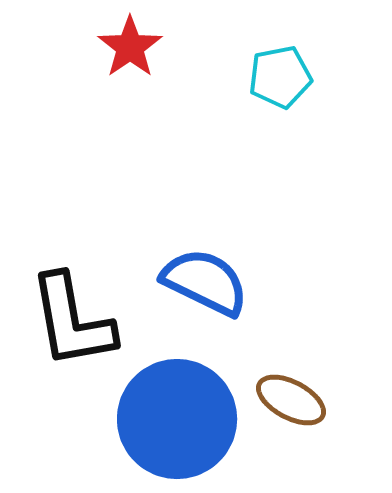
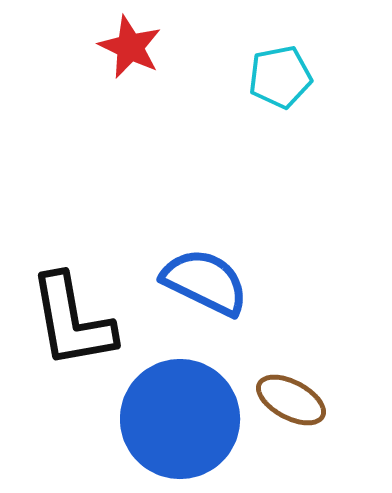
red star: rotated 12 degrees counterclockwise
blue circle: moved 3 px right
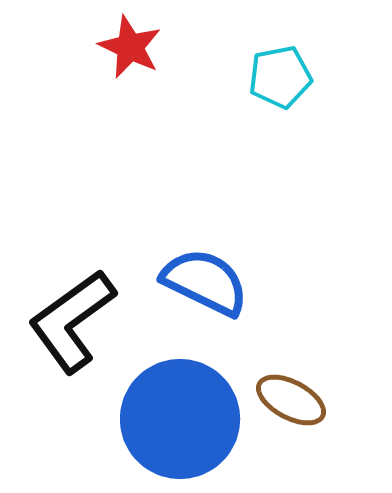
black L-shape: rotated 64 degrees clockwise
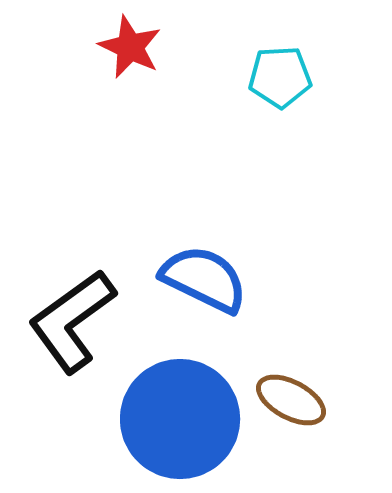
cyan pentagon: rotated 8 degrees clockwise
blue semicircle: moved 1 px left, 3 px up
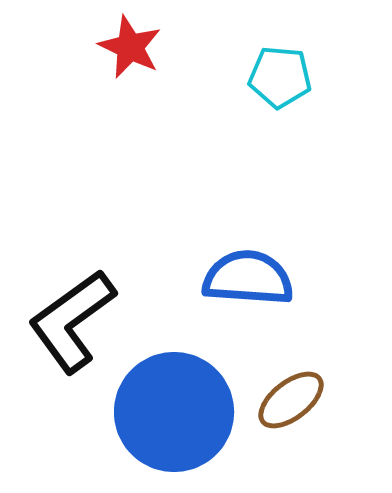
cyan pentagon: rotated 8 degrees clockwise
blue semicircle: moved 44 px right, 1 px up; rotated 22 degrees counterclockwise
brown ellipse: rotated 66 degrees counterclockwise
blue circle: moved 6 px left, 7 px up
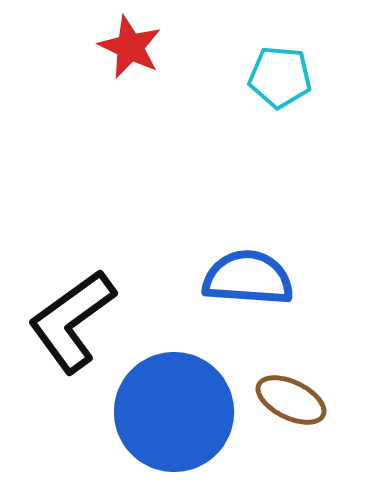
brown ellipse: rotated 64 degrees clockwise
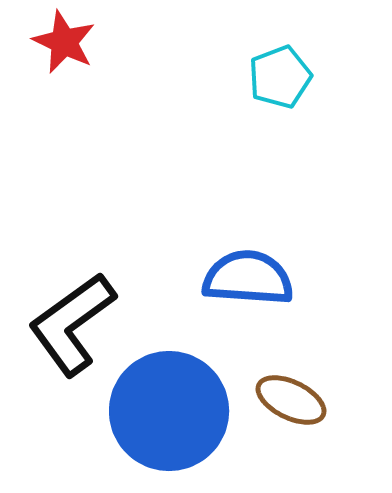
red star: moved 66 px left, 5 px up
cyan pentagon: rotated 26 degrees counterclockwise
black L-shape: moved 3 px down
blue circle: moved 5 px left, 1 px up
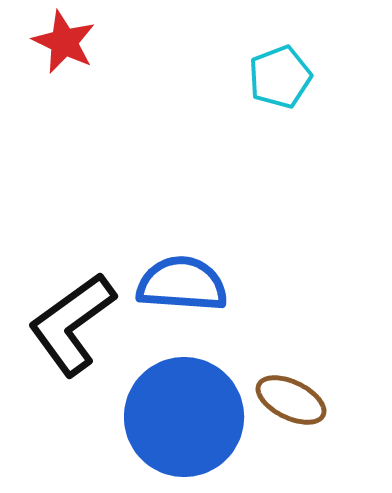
blue semicircle: moved 66 px left, 6 px down
blue circle: moved 15 px right, 6 px down
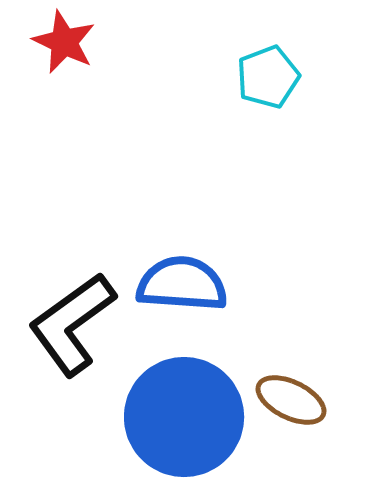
cyan pentagon: moved 12 px left
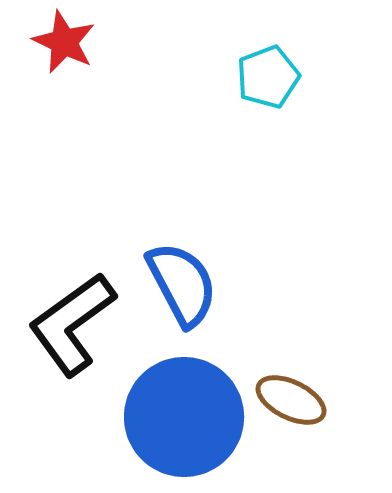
blue semicircle: rotated 58 degrees clockwise
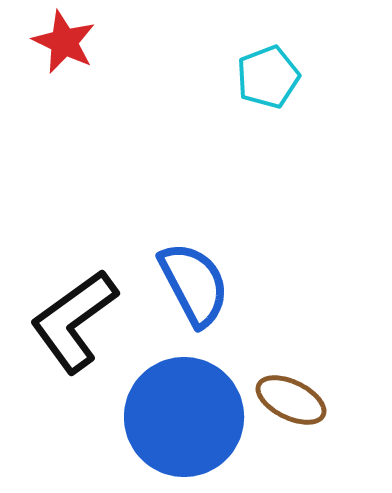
blue semicircle: moved 12 px right
black L-shape: moved 2 px right, 3 px up
